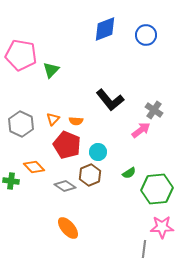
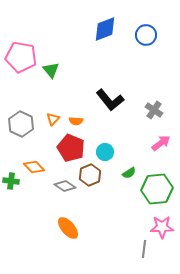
pink pentagon: moved 2 px down
green triangle: rotated 24 degrees counterclockwise
pink arrow: moved 20 px right, 13 px down
red pentagon: moved 4 px right, 3 px down
cyan circle: moved 7 px right
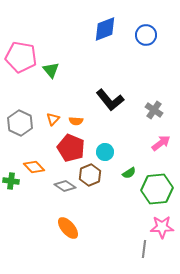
gray hexagon: moved 1 px left, 1 px up
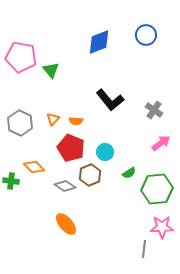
blue diamond: moved 6 px left, 13 px down
orange ellipse: moved 2 px left, 4 px up
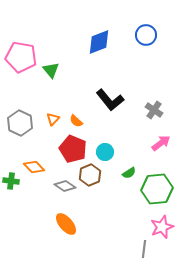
orange semicircle: rotated 40 degrees clockwise
red pentagon: moved 2 px right, 1 px down
pink star: rotated 20 degrees counterclockwise
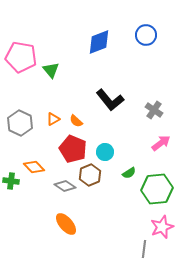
orange triangle: rotated 16 degrees clockwise
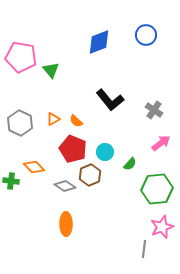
green semicircle: moved 1 px right, 9 px up; rotated 16 degrees counterclockwise
orange ellipse: rotated 40 degrees clockwise
